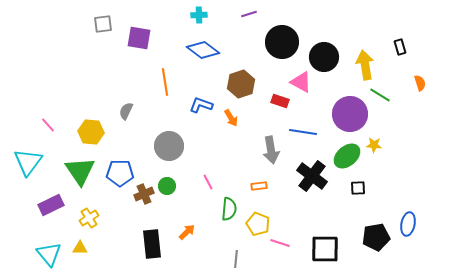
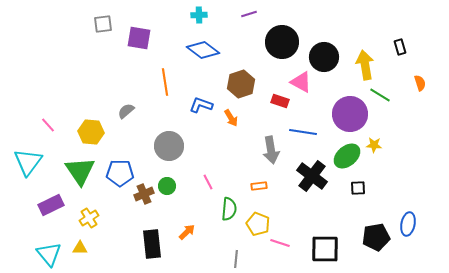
gray semicircle at (126, 111): rotated 24 degrees clockwise
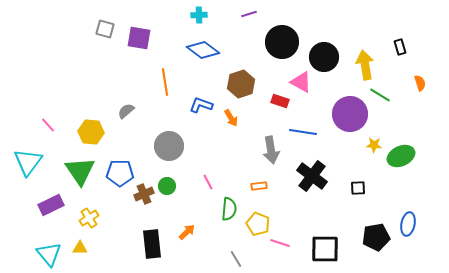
gray square at (103, 24): moved 2 px right, 5 px down; rotated 24 degrees clockwise
green ellipse at (347, 156): moved 54 px right; rotated 16 degrees clockwise
gray line at (236, 259): rotated 36 degrees counterclockwise
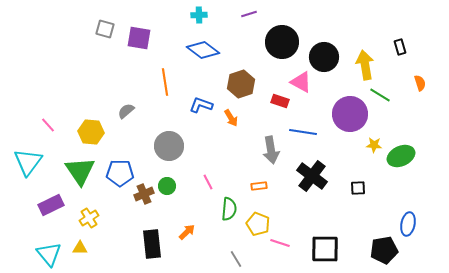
black pentagon at (376, 237): moved 8 px right, 13 px down
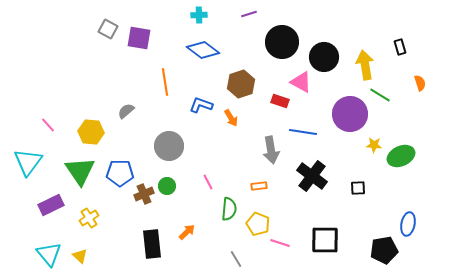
gray square at (105, 29): moved 3 px right; rotated 12 degrees clockwise
yellow triangle at (80, 248): moved 8 px down; rotated 42 degrees clockwise
black square at (325, 249): moved 9 px up
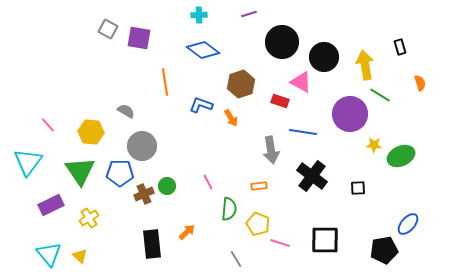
gray semicircle at (126, 111): rotated 72 degrees clockwise
gray circle at (169, 146): moved 27 px left
blue ellipse at (408, 224): rotated 30 degrees clockwise
